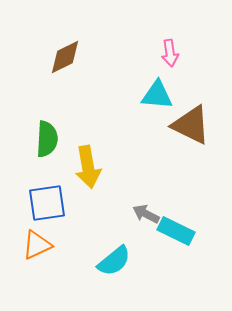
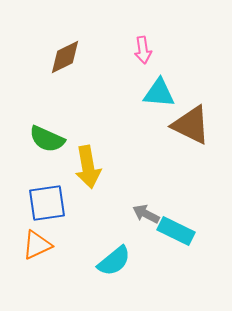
pink arrow: moved 27 px left, 3 px up
cyan triangle: moved 2 px right, 2 px up
green semicircle: rotated 111 degrees clockwise
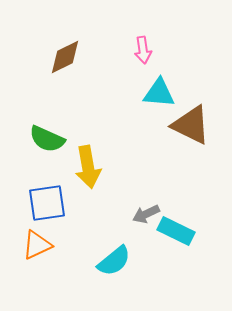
gray arrow: rotated 52 degrees counterclockwise
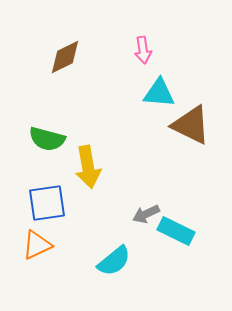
green semicircle: rotated 9 degrees counterclockwise
